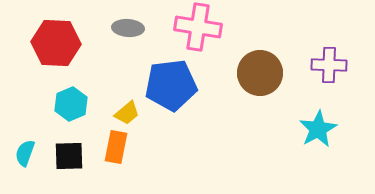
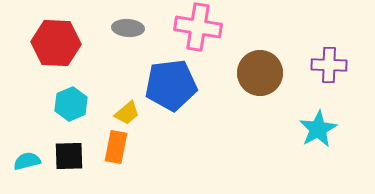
cyan semicircle: moved 2 px right, 8 px down; rotated 56 degrees clockwise
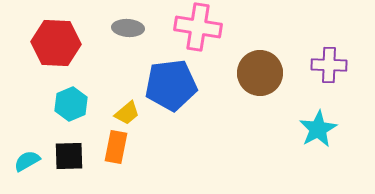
cyan semicircle: rotated 16 degrees counterclockwise
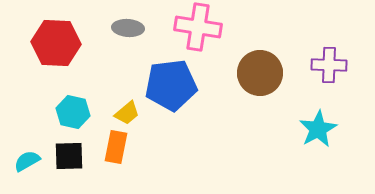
cyan hexagon: moved 2 px right, 8 px down; rotated 24 degrees counterclockwise
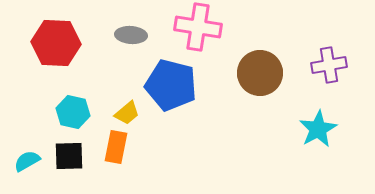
gray ellipse: moved 3 px right, 7 px down
purple cross: rotated 12 degrees counterclockwise
blue pentagon: rotated 21 degrees clockwise
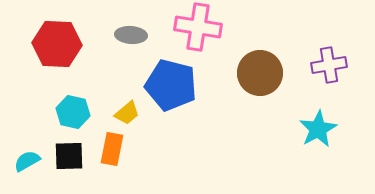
red hexagon: moved 1 px right, 1 px down
orange rectangle: moved 4 px left, 2 px down
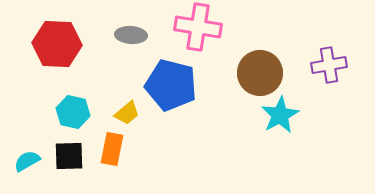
cyan star: moved 38 px left, 14 px up
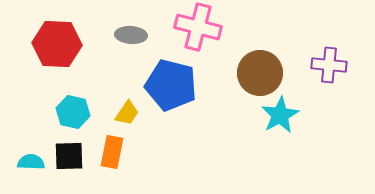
pink cross: rotated 6 degrees clockwise
purple cross: rotated 16 degrees clockwise
yellow trapezoid: rotated 16 degrees counterclockwise
orange rectangle: moved 3 px down
cyan semicircle: moved 4 px right, 1 px down; rotated 32 degrees clockwise
